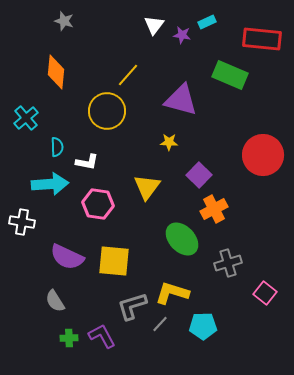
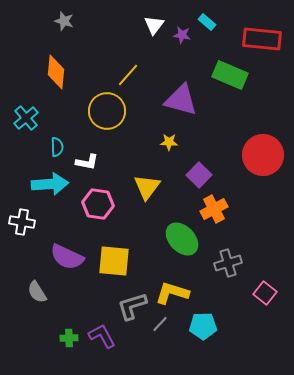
cyan rectangle: rotated 66 degrees clockwise
gray semicircle: moved 18 px left, 9 px up
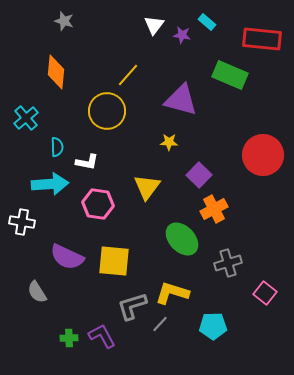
cyan pentagon: moved 10 px right
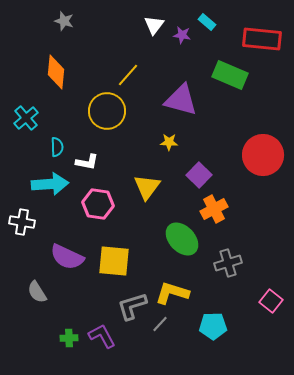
pink square: moved 6 px right, 8 px down
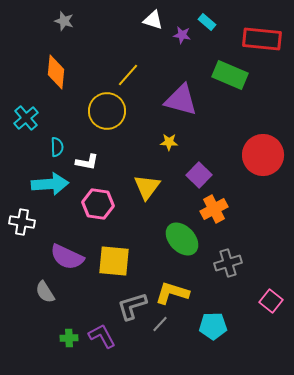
white triangle: moved 1 px left, 5 px up; rotated 50 degrees counterclockwise
gray semicircle: moved 8 px right
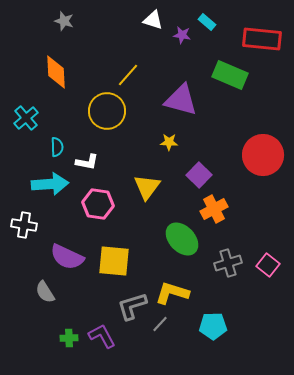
orange diamond: rotated 8 degrees counterclockwise
white cross: moved 2 px right, 3 px down
pink square: moved 3 px left, 36 px up
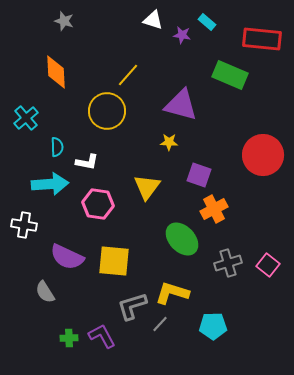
purple triangle: moved 5 px down
purple square: rotated 25 degrees counterclockwise
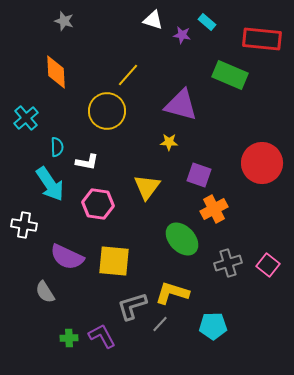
red circle: moved 1 px left, 8 px down
cyan arrow: rotated 60 degrees clockwise
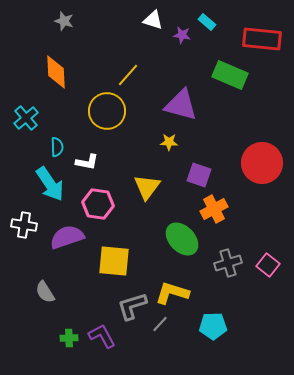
purple semicircle: moved 20 px up; rotated 136 degrees clockwise
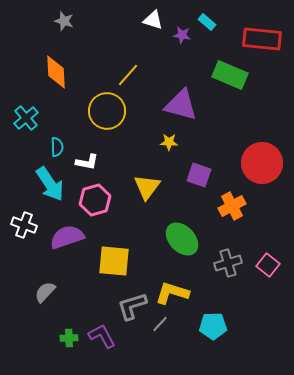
pink hexagon: moved 3 px left, 4 px up; rotated 24 degrees counterclockwise
orange cross: moved 18 px right, 3 px up
white cross: rotated 10 degrees clockwise
gray semicircle: rotated 75 degrees clockwise
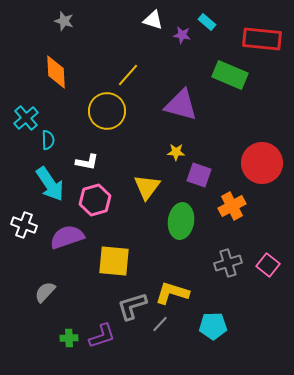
yellow star: moved 7 px right, 10 px down
cyan semicircle: moved 9 px left, 7 px up
green ellipse: moved 1 px left, 18 px up; rotated 52 degrees clockwise
purple L-shape: rotated 100 degrees clockwise
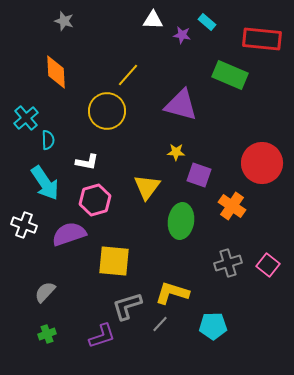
white triangle: rotated 15 degrees counterclockwise
cyan arrow: moved 5 px left, 1 px up
orange cross: rotated 28 degrees counterclockwise
purple semicircle: moved 2 px right, 3 px up
gray L-shape: moved 5 px left
green cross: moved 22 px left, 4 px up; rotated 18 degrees counterclockwise
